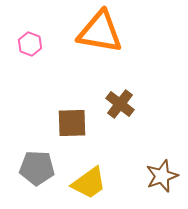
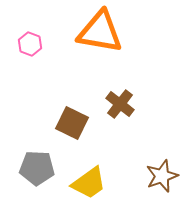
brown square: rotated 28 degrees clockwise
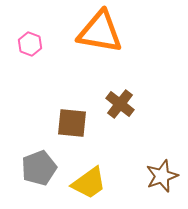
brown square: rotated 20 degrees counterclockwise
gray pentagon: moved 2 px right; rotated 24 degrees counterclockwise
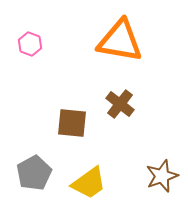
orange triangle: moved 20 px right, 9 px down
gray pentagon: moved 5 px left, 5 px down; rotated 8 degrees counterclockwise
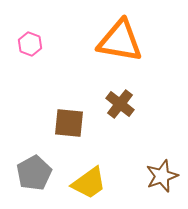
brown square: moved 3 px left
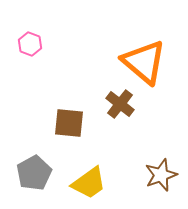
orange triangle: moved 24 px right, 21 px down; rotated 30 degrees clockwise
brown star: moved 1 px left, 1 px up
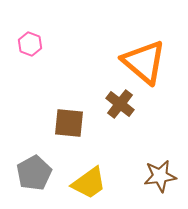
brown star: moved 1 px left, 1 px down; rotated 12 degrees clockwise
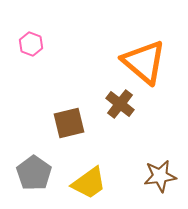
pink hexagon: moved 1 px right
brown square: rotated 20 degrees counterclockwise
gray pentagon: rotated 8 degrees counterclockwise
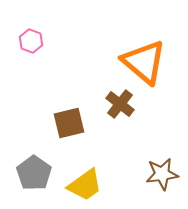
pink hexagon: moved 3 px up
brown star: moved 2 px right, 2 px up
yellow trapezoid: moved 4 px left, 2 px down
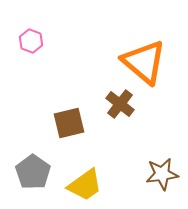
gray pentagon: moved 1 px left, 1 px up
